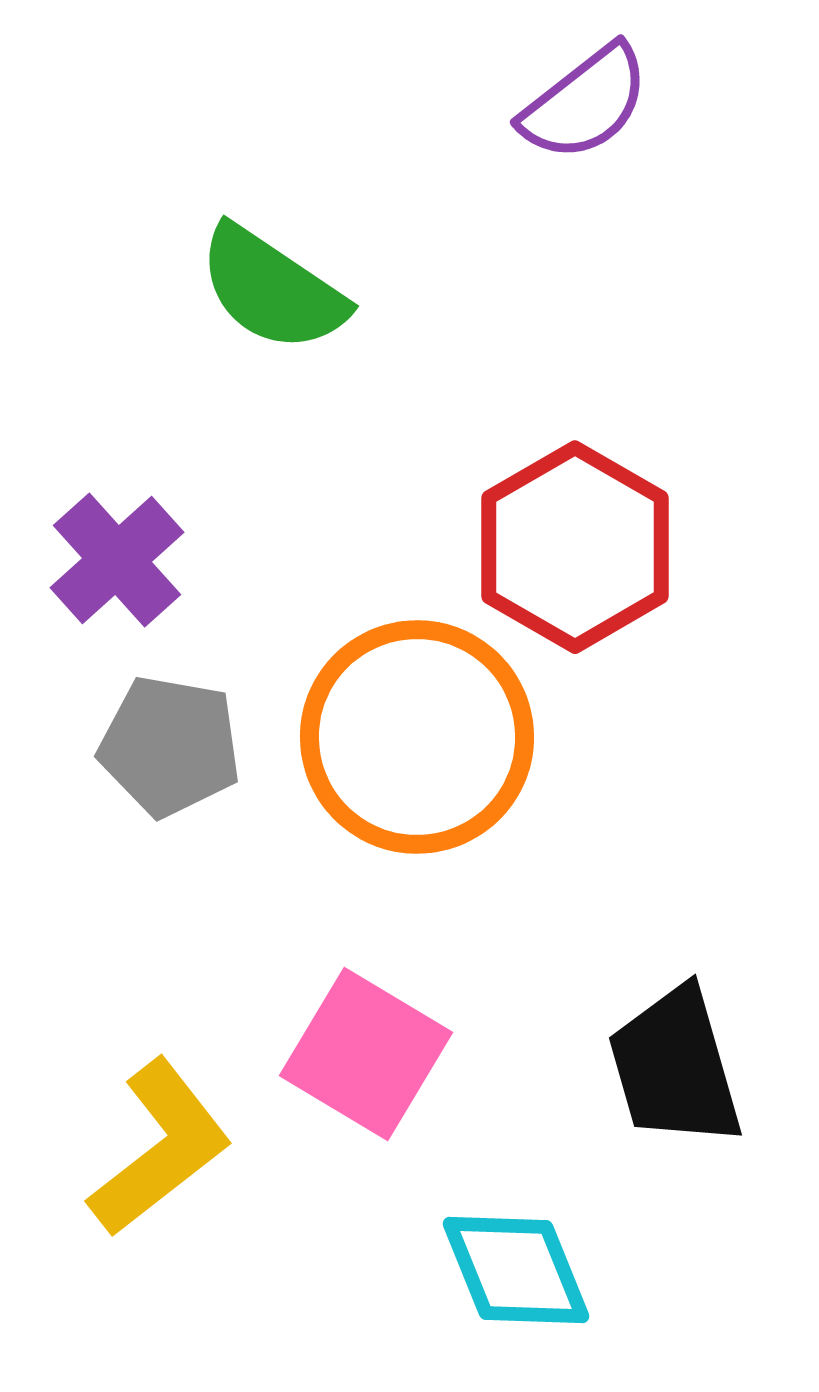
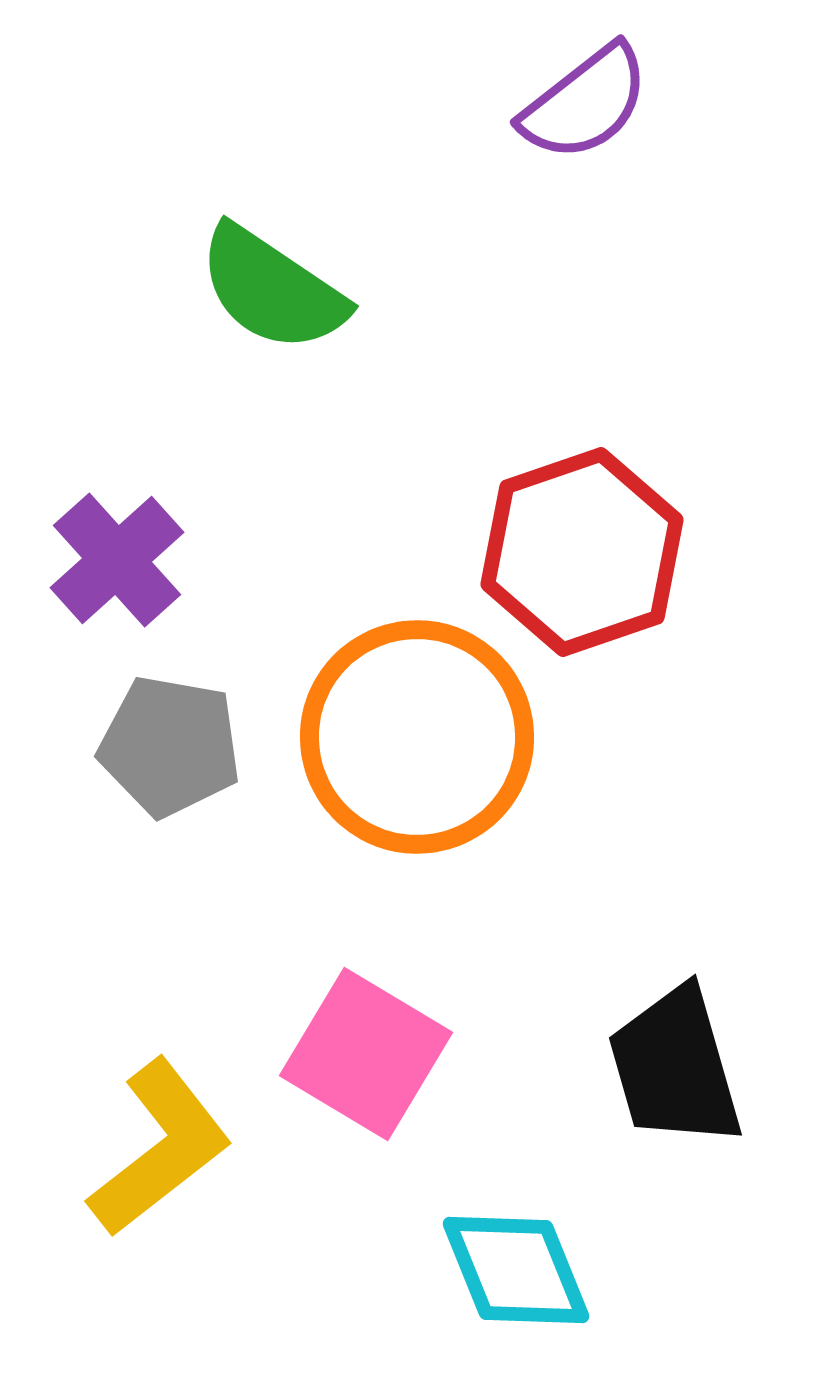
red hexagon: moved 7 px right, 5 px down; rotated 11 degrees clockwise
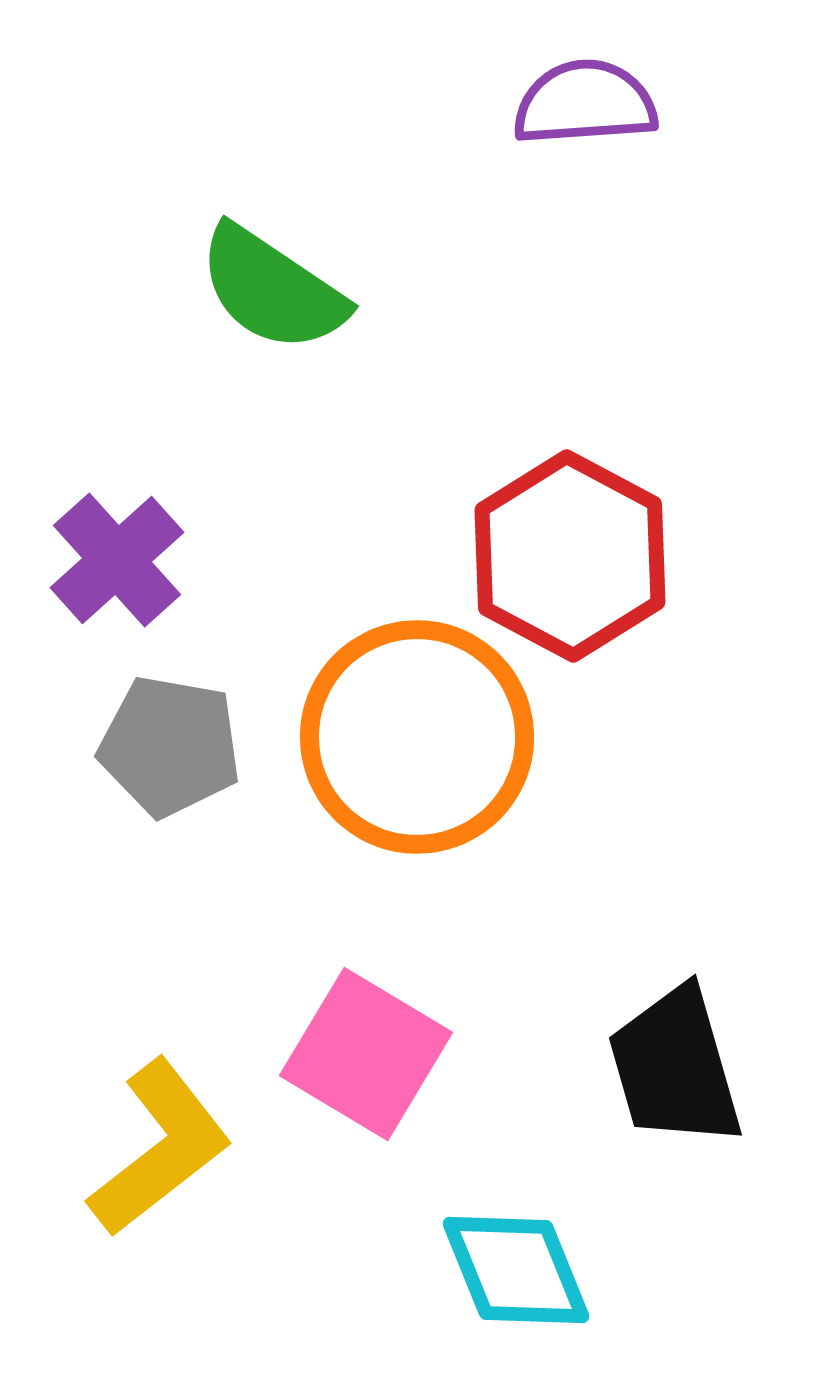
purple semicircle: rotated 146 degrees counterclockwise
red hexagon: moved 12 px left, 4 px down; rotated 13 degrees counterclockwise
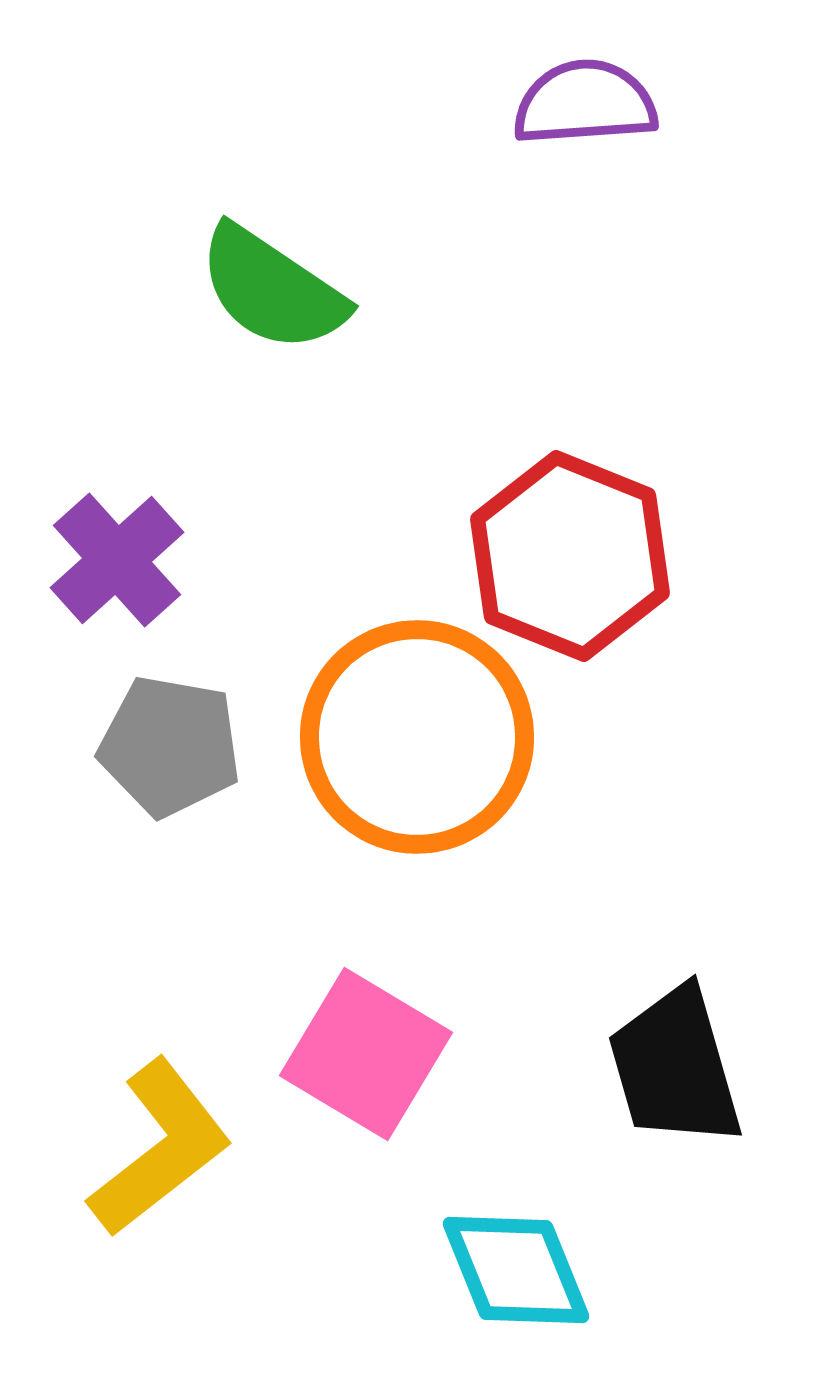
red hexagon: rotated 6 degrees counterclockwise
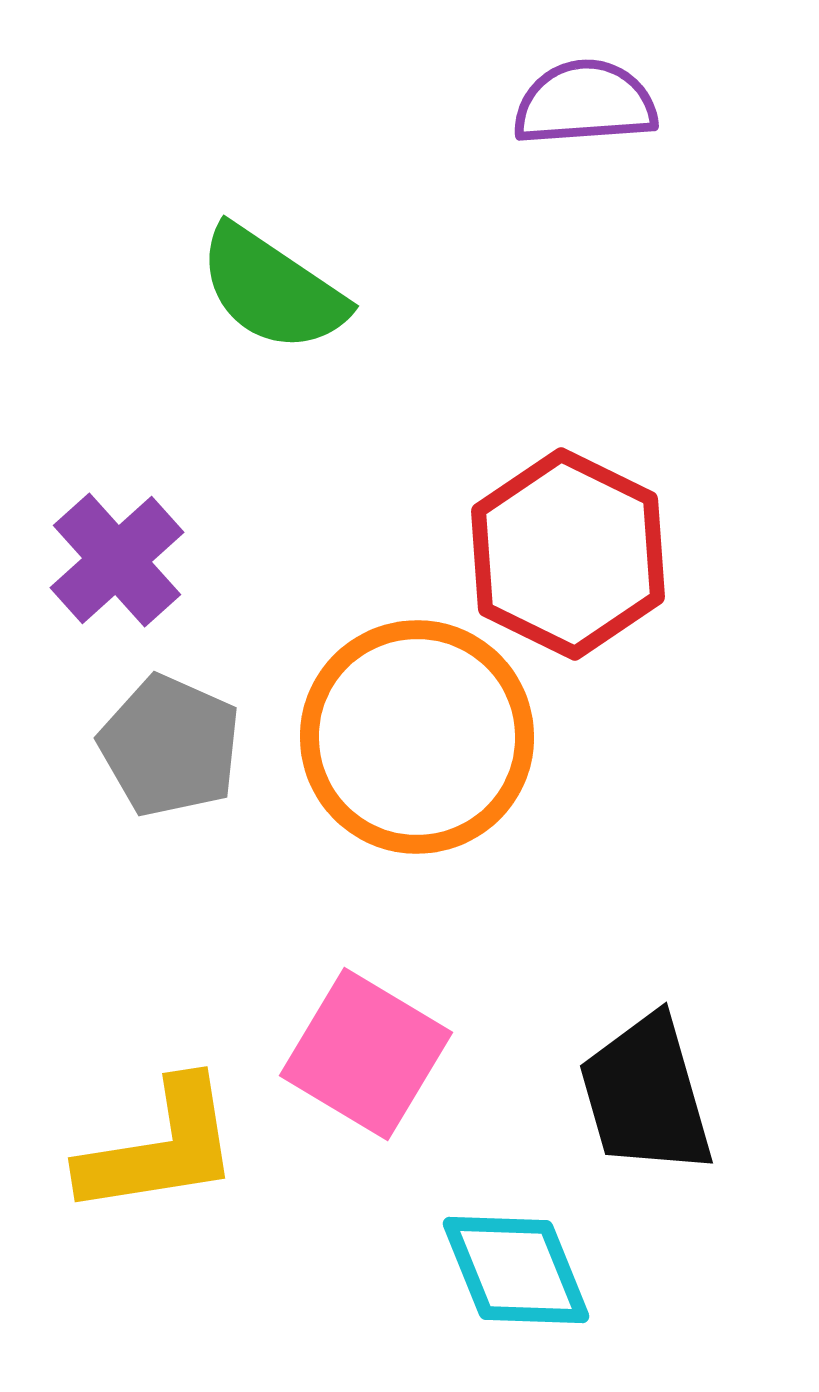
red hexagon: moved 2 px left, 2 px up; rotated 4 degrees clockwise
gray pentagon: rotated 14 degrees clockwise
black trapezoid: moved 29 px left, 28 px down
yellow L-shape: rotated 29 degrees clockwise
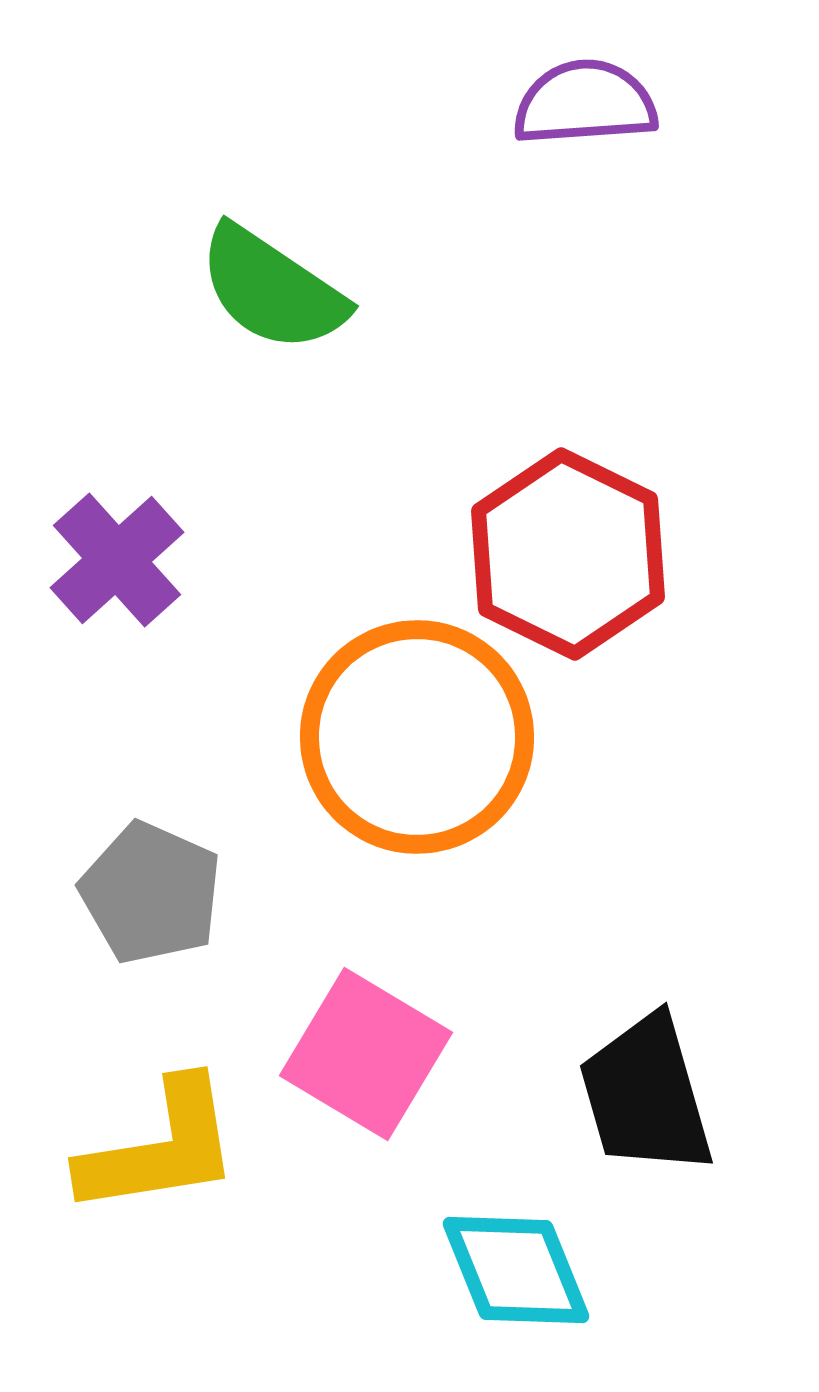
gray pentagon: moved 19 px left, 147 px down
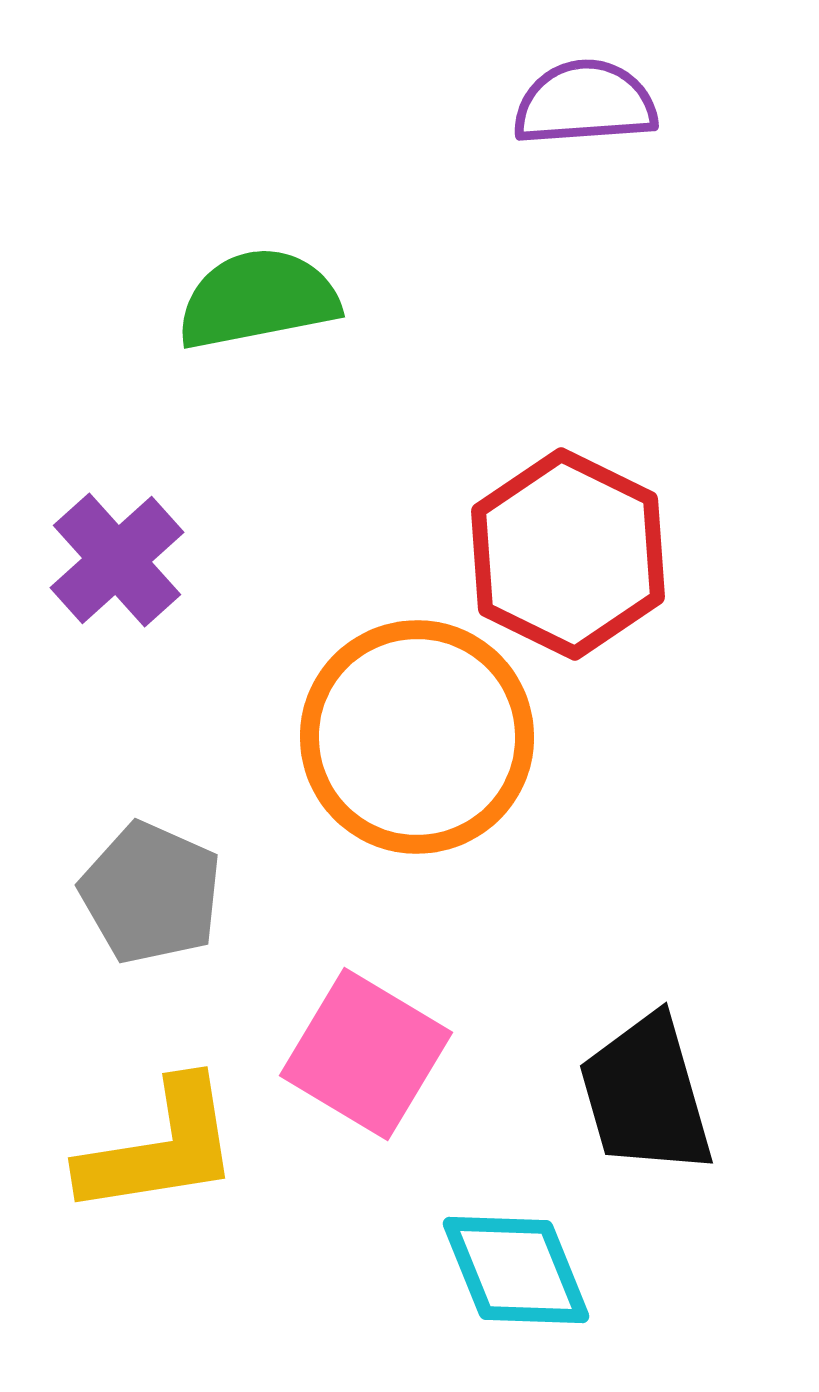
green semicircle: moved 14 px left, 10 px down; rotated 135 degrees clockwise
